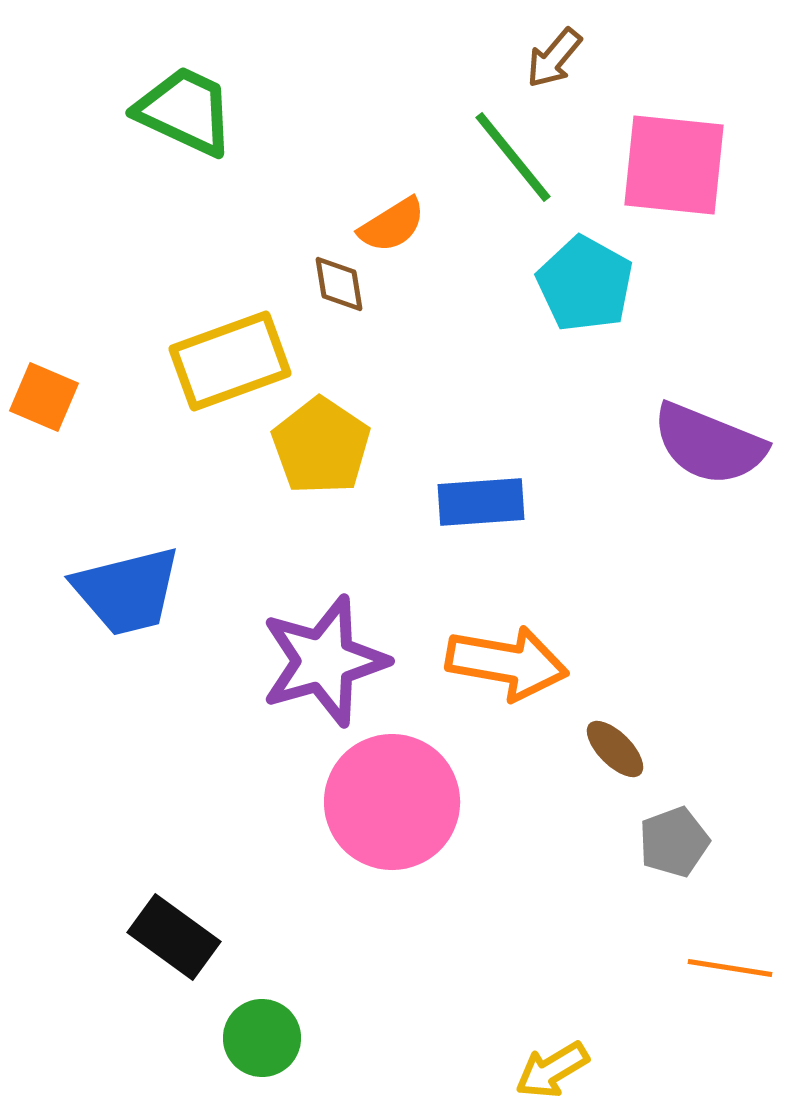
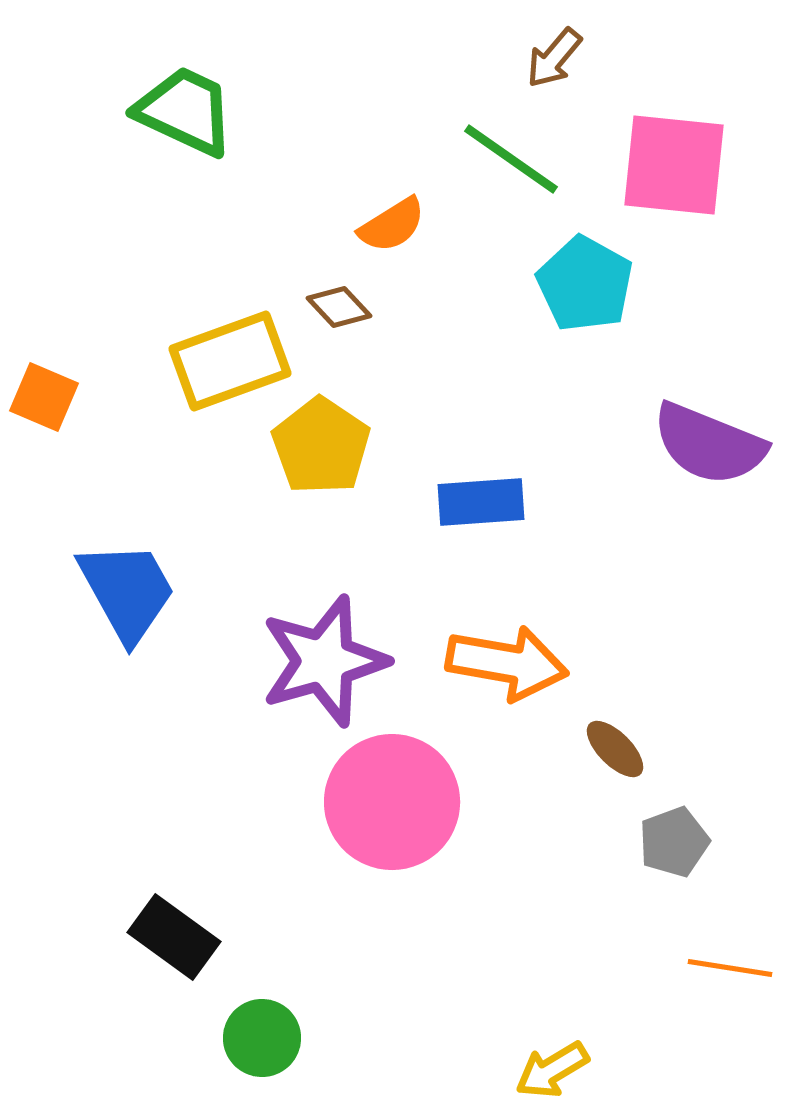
green line: moved 2 px left, 2 px down; rotated 16 degrees counterclockwise
brown diamond: moved 23 px down; rotated 34 degrees counterclockwise
blue trapezoid: rotated 105 degrees counterclockwise
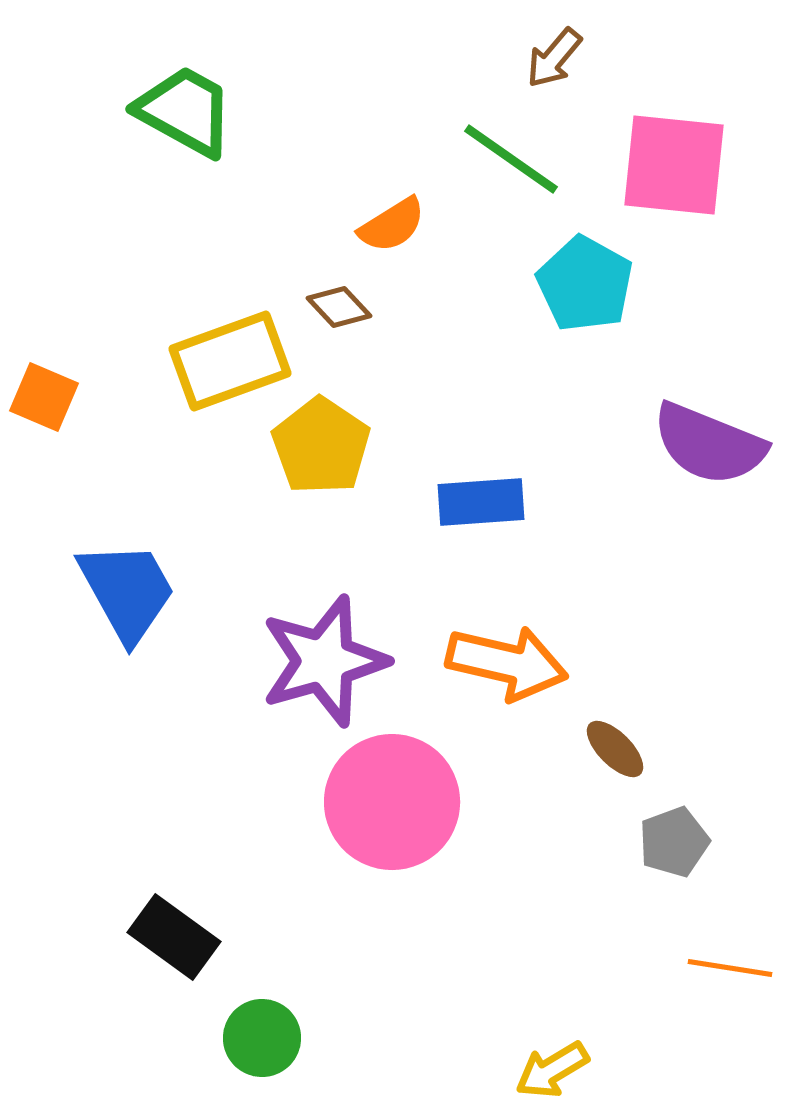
green trapezoid: rotated 4 degrees clockwise
orange arrow: rotated 3 degrees clockwise
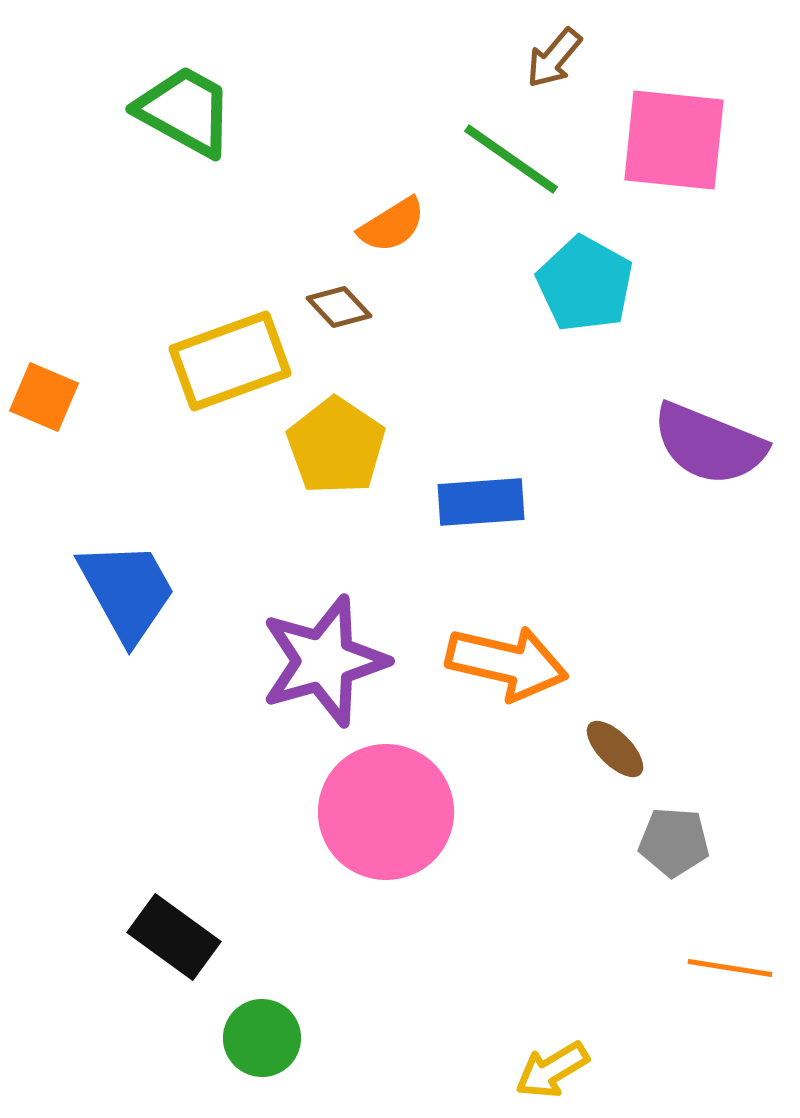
pink square: moved 25 px up
yellow pentagon: moved 15 px right
pink circle: moved 6 px left, 10 px down
gray pentagon: rotated 24 degrees clockwise
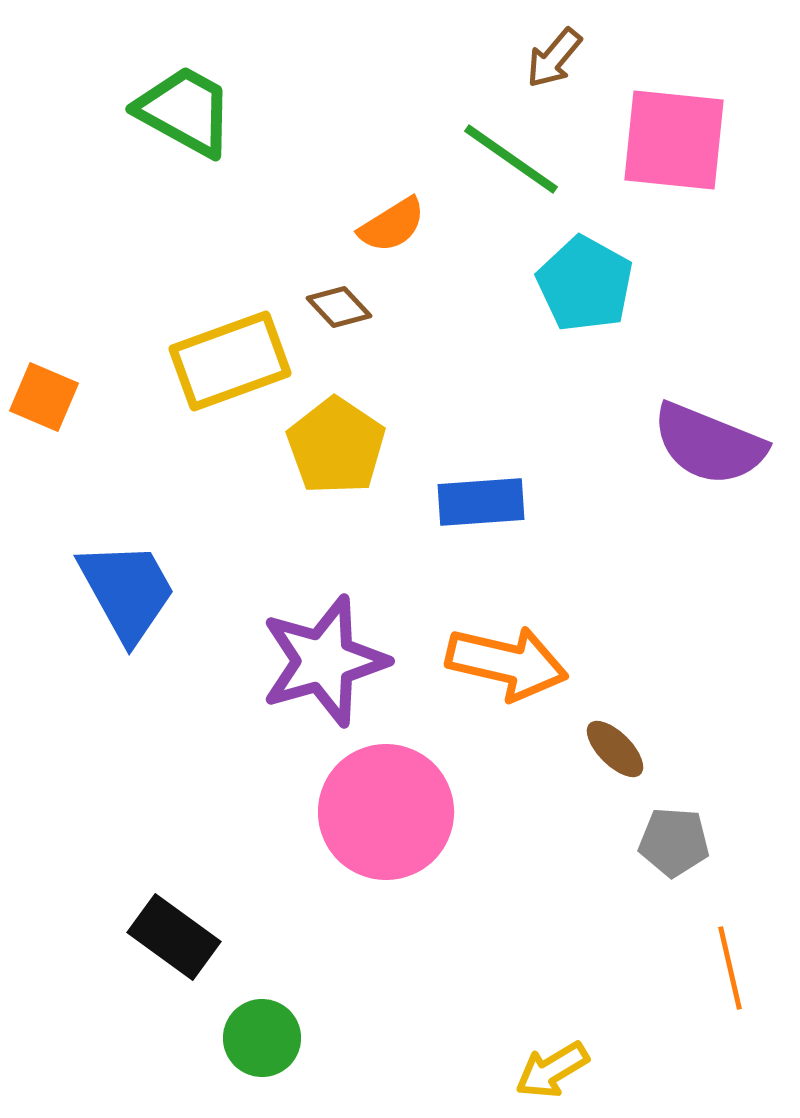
orange line: rotated 68 degrees clockwise
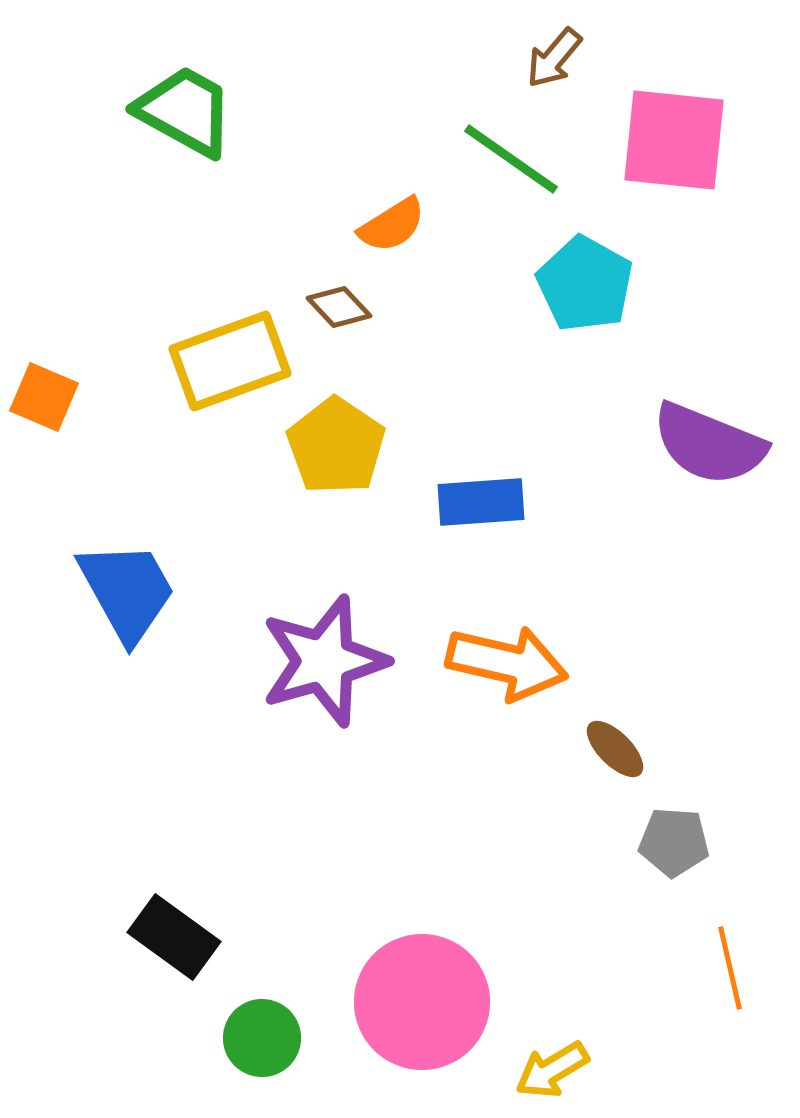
pink circle: moved 36 px right, 190 px down
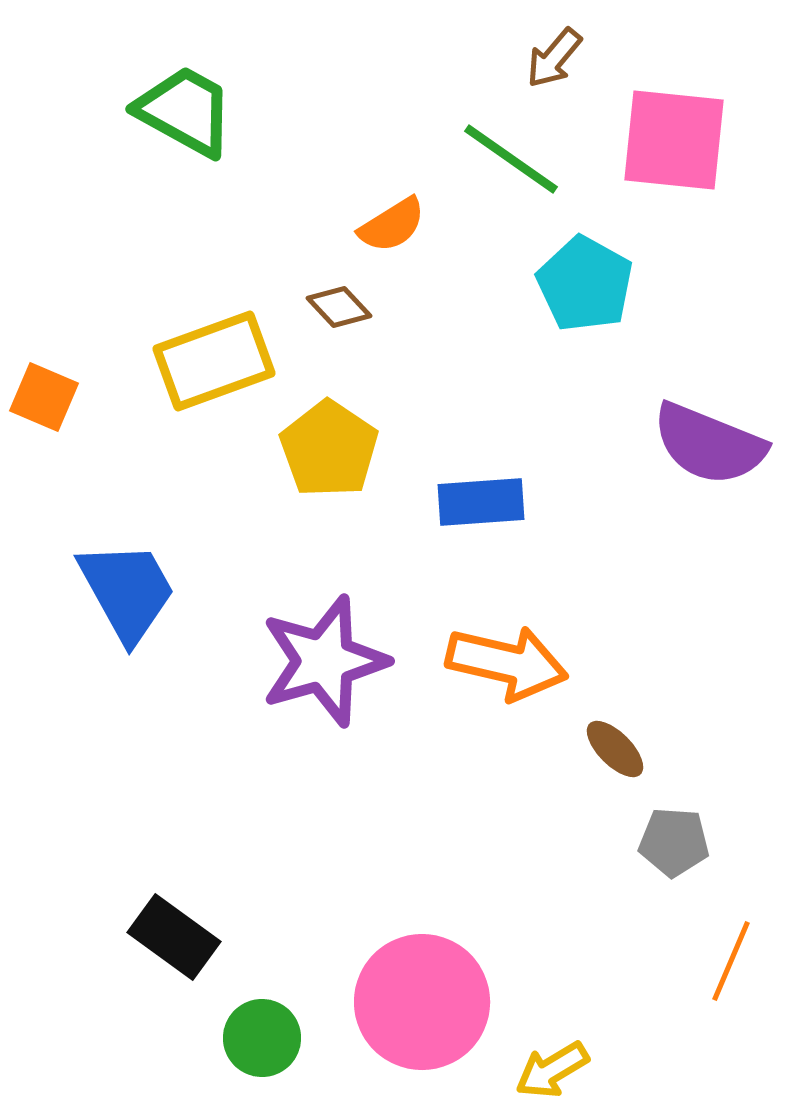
yellow rectangle: moved 16 px left
yellow pentagon: moved 7 px left, 3 px down
orange line: moved 1 px right, 7 px up; rotated 36 degrees clockwise
